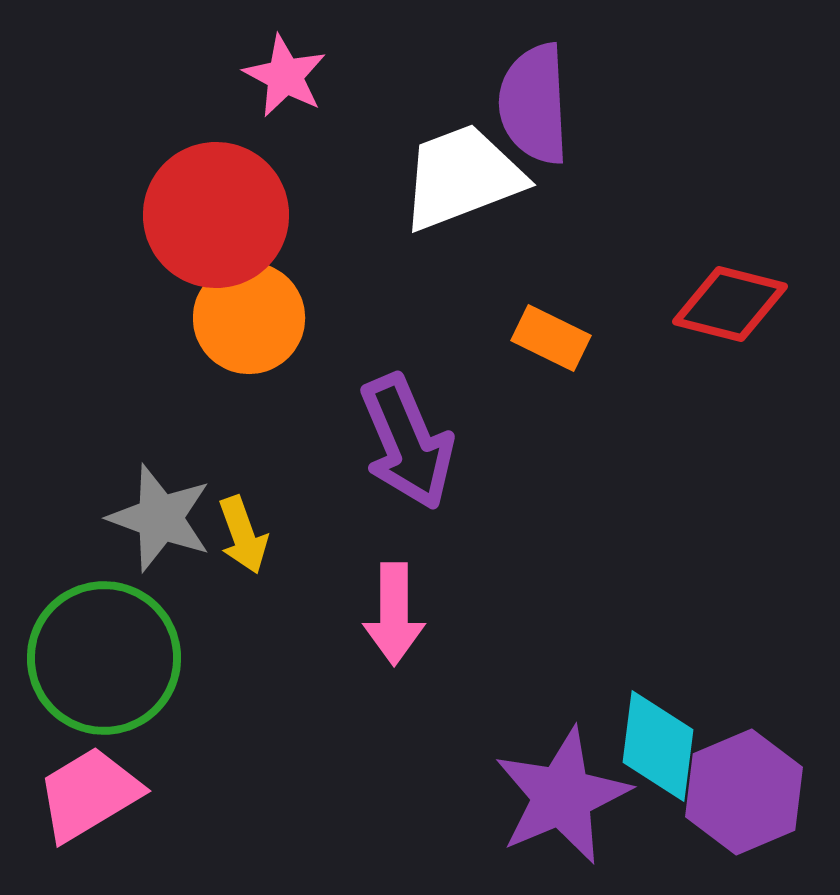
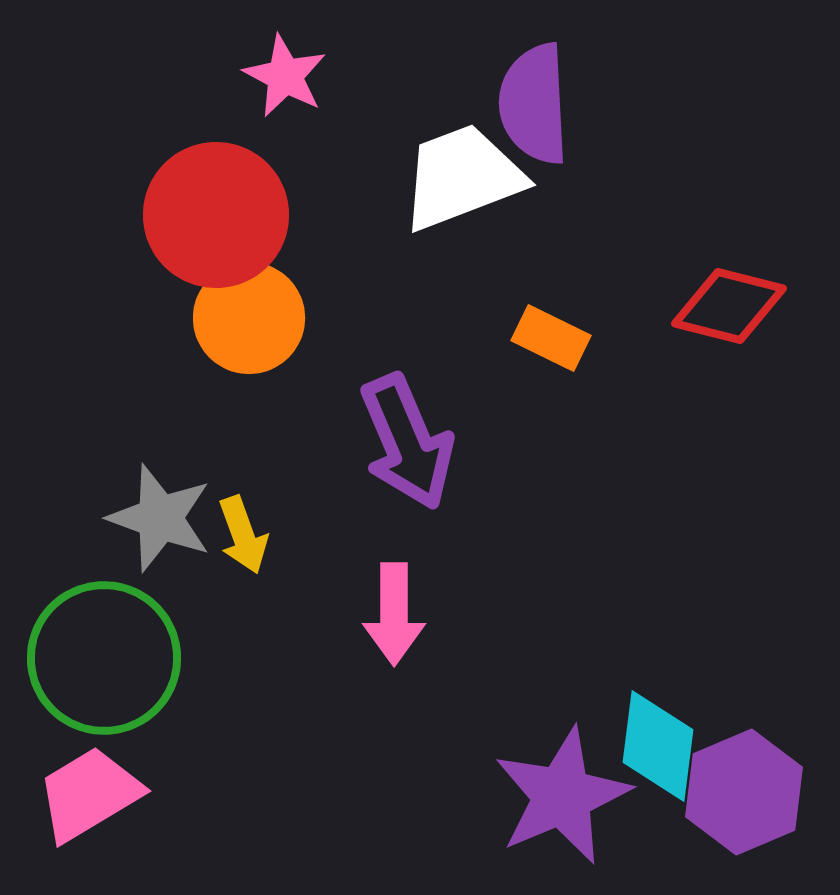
red diamond: moved 1 px left, 2 px down
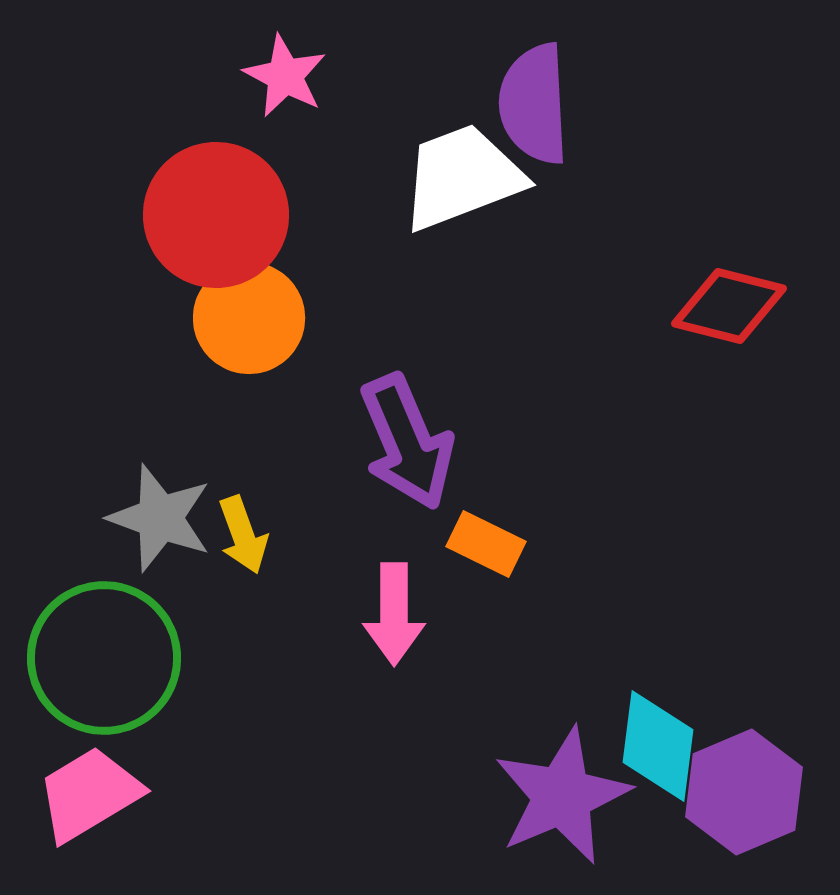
orange rectangle: moved 65 px left, 206 px down
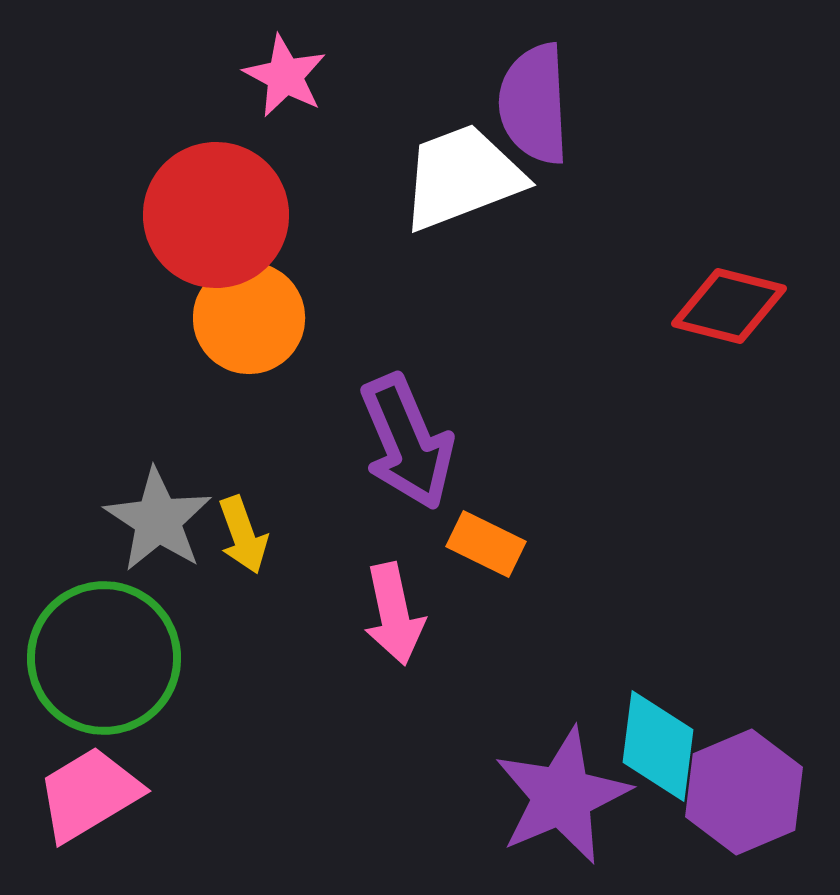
gray star: moved 2 px left, 2 px down; rotated 13 degrees clockwise
pink arrow: rotated 12 degrees counterclockwise
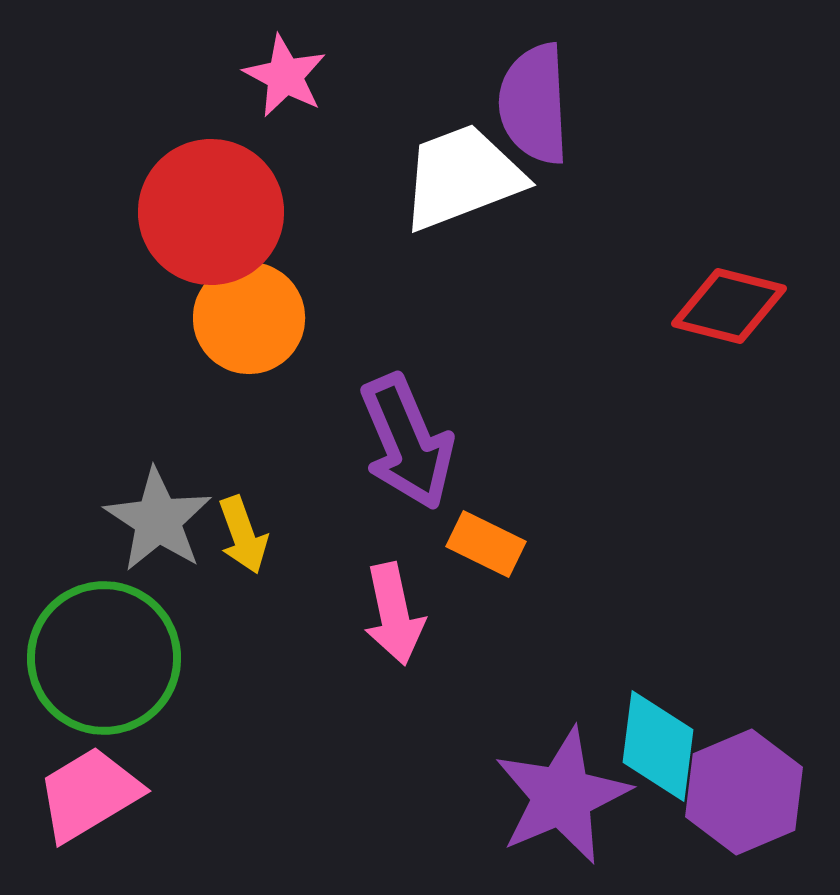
red circle: moved 5 px left, 3 px up
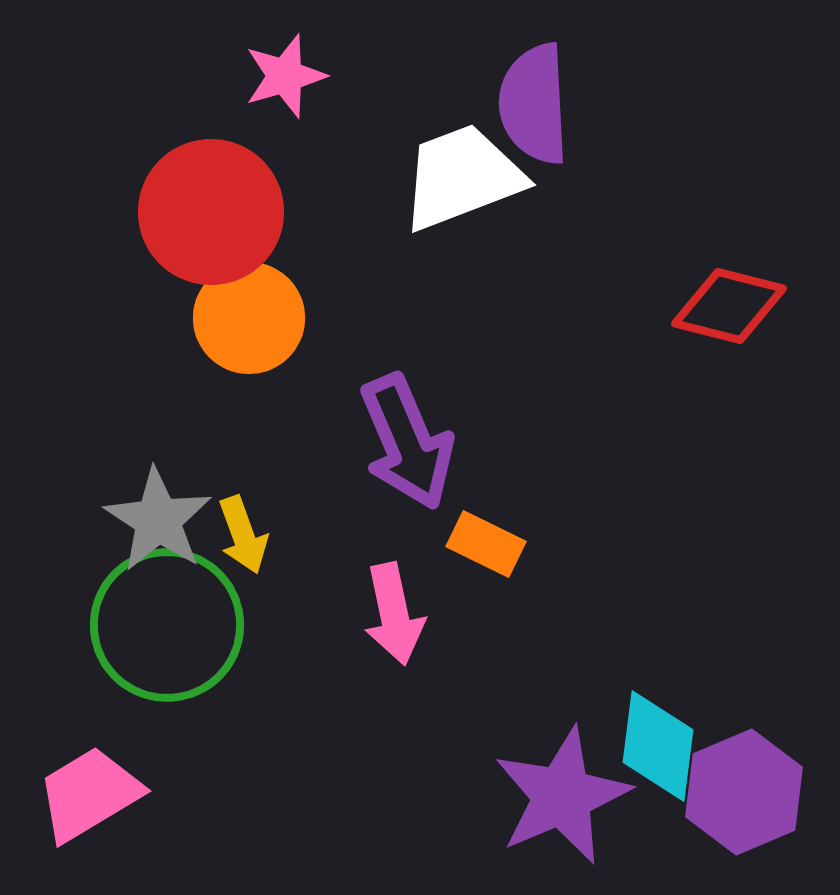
pink star: rotated 28 degrees clockwise
green circle: moved 63 px right, 33 px up
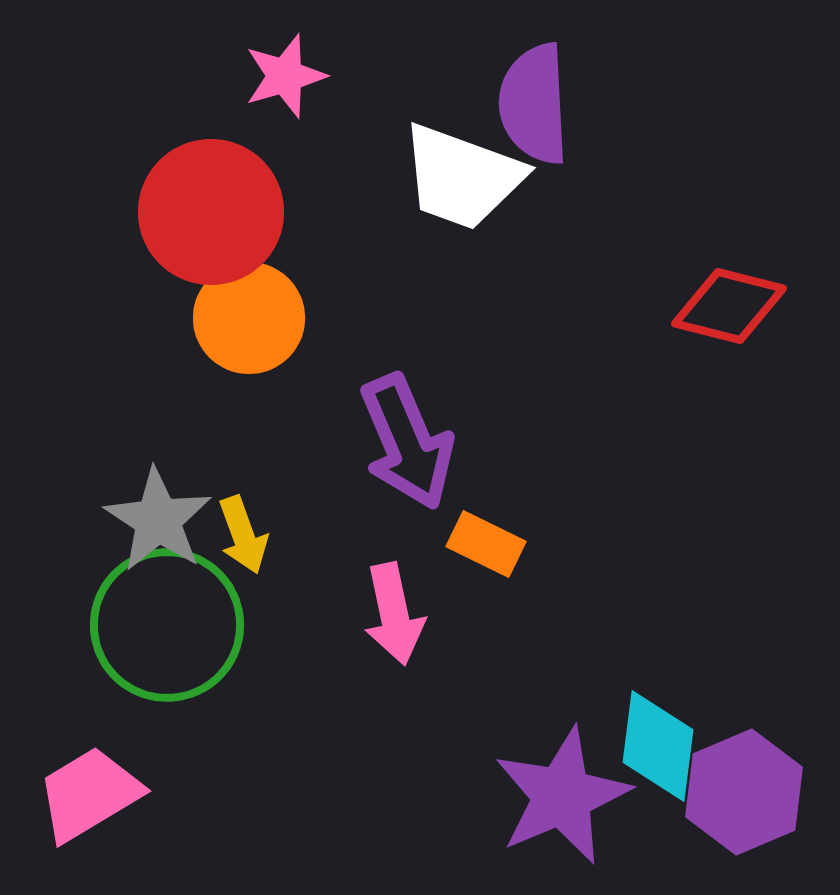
white trapezoid: rotated 139 degrees counterclockwise
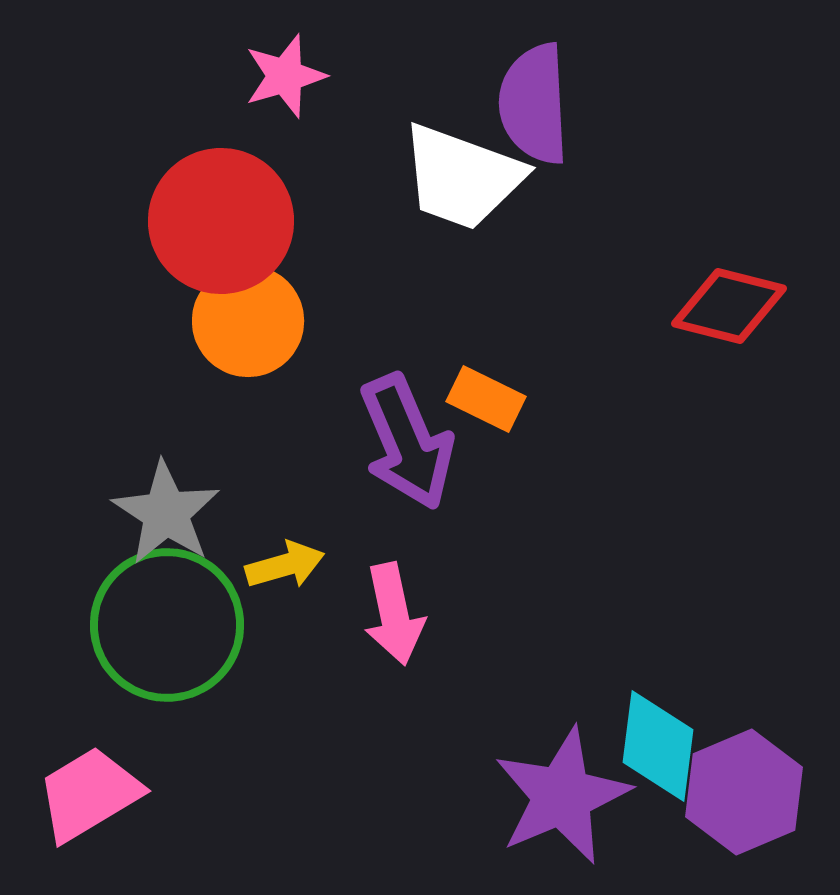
red circle: moved 10 px right, 9 px down
orange circle: moved 1 px left, 3 px down
gray star: moved 8 px right, 7 px up
yellow arrow: moved 42 px right, 30 px down; rotated 86 degrees counterclockwise
orange rectangle: moved 145 px up
